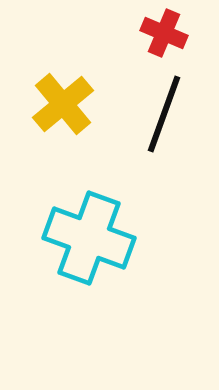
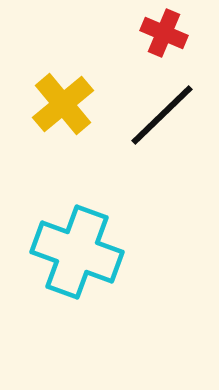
black line: moved 2 px left, 1 px down; rotated 26 degrees clockwise
cyan cross: moved 12 px left, 14 px down
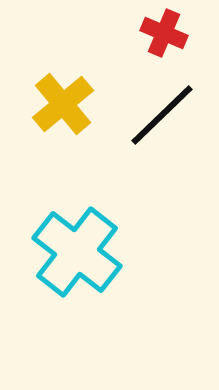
cyan cross: rotated 18 degrees clockwise
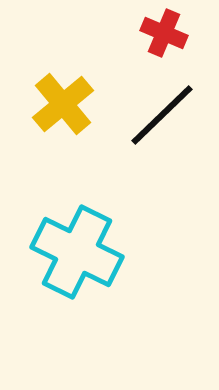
cyan cross: rotated 12 degrees counterclockwise
